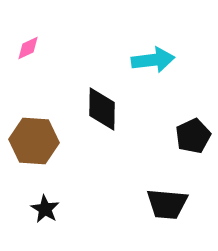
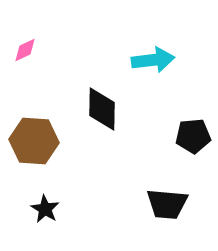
pink diamond: moved 3 px left, 2 px down
black pentagon: rotated 20 degrees clockwise
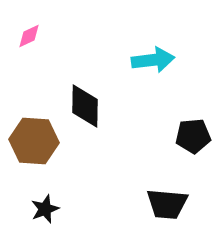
pink diamond: moved 4 px right, 14 px up
black diamond: moved 17 px left, 3 px up
black star: rotated 20 degrees clockwise
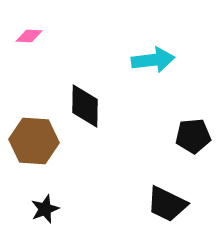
pink diamond: rotated 28 degrees clockwise
black trapezoid: rotated 21 degrees clockwise
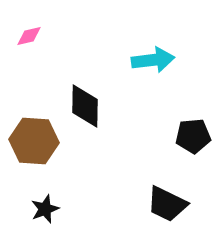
pink diamond: rotated 16 degrees counterclockwise
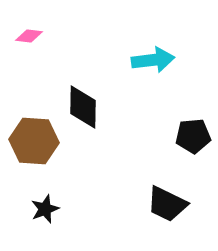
pink diamond: rotated 20 degrees clockwise
black diamond: moved 2 px left, 1 px down
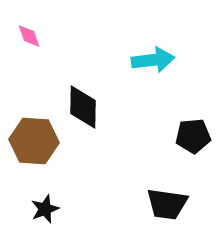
pink diamond: rotated 64 degrees clockwise
black trapezoid: rotated 18 degrees counterclockwise
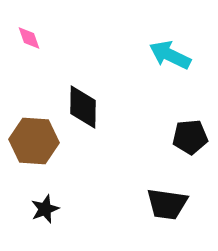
pink diamond: moved 2 px down
cyan arrow: moved 17 px right, 5 px up; rotated 147 degrees counterclockwise
black pentagon: moved 3 px left, 1 px down
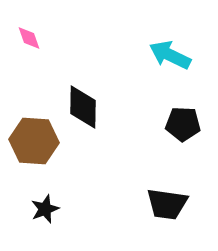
black pentagon: moved 7 px left, 13 px up; rotated 8 degrees clockwise
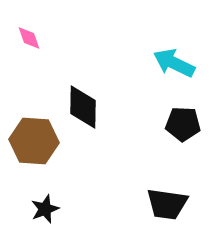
cyan arrow: moved 4 px right, 8 px down
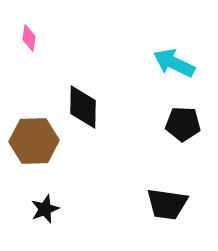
pink diamond: rotated 28 degrees clockwise
brown hexagon: rotated 6 degrees counterclockwise
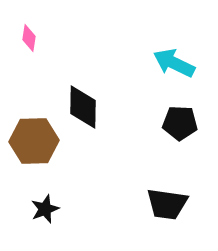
black pentagon: moved 3 px left, 1 px up
